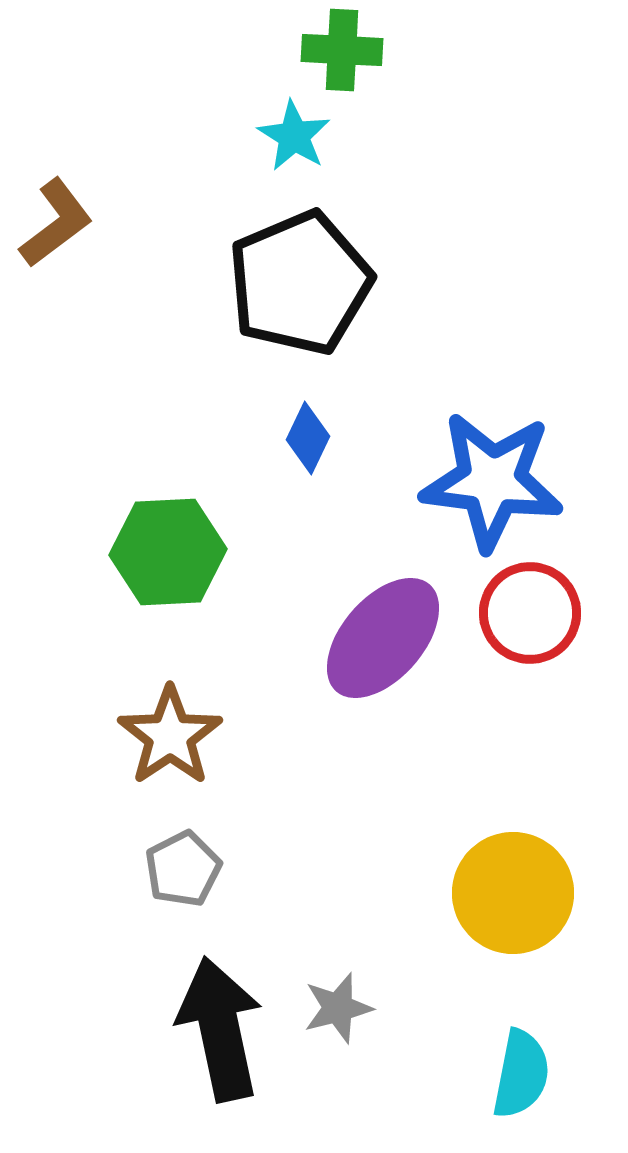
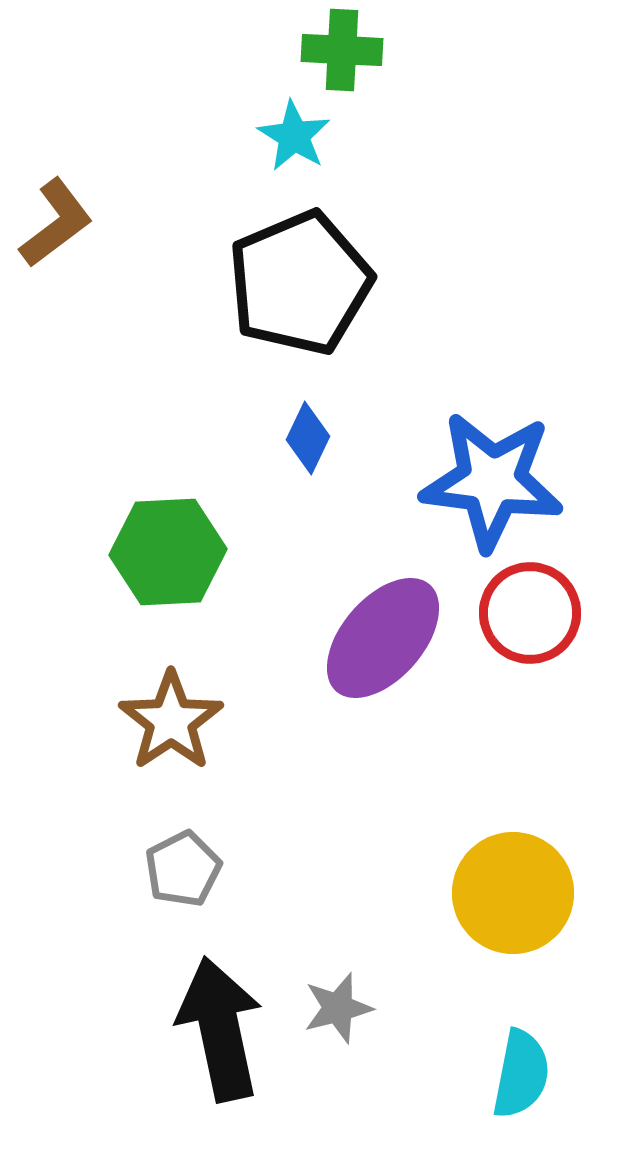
brown star: moved 1 px right, 15 px up
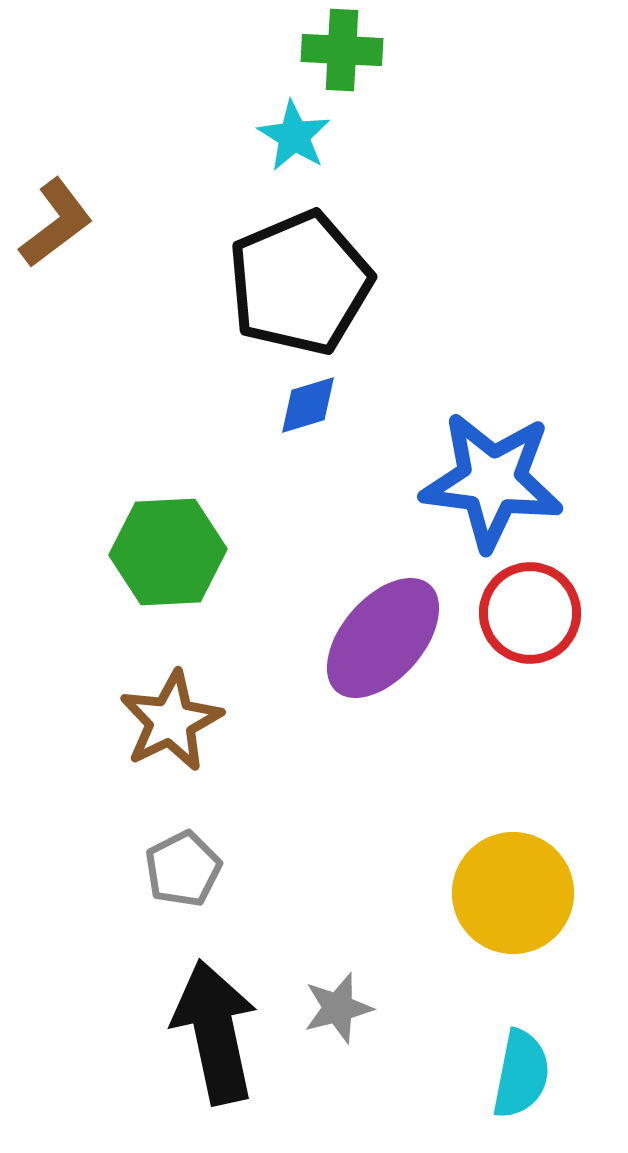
blue diamond: moved 33 px up; rotated 48 degrees clockwise
brown star: rotated 8 degrees clockwise
black arrow: moved 5 px left, 3 px down
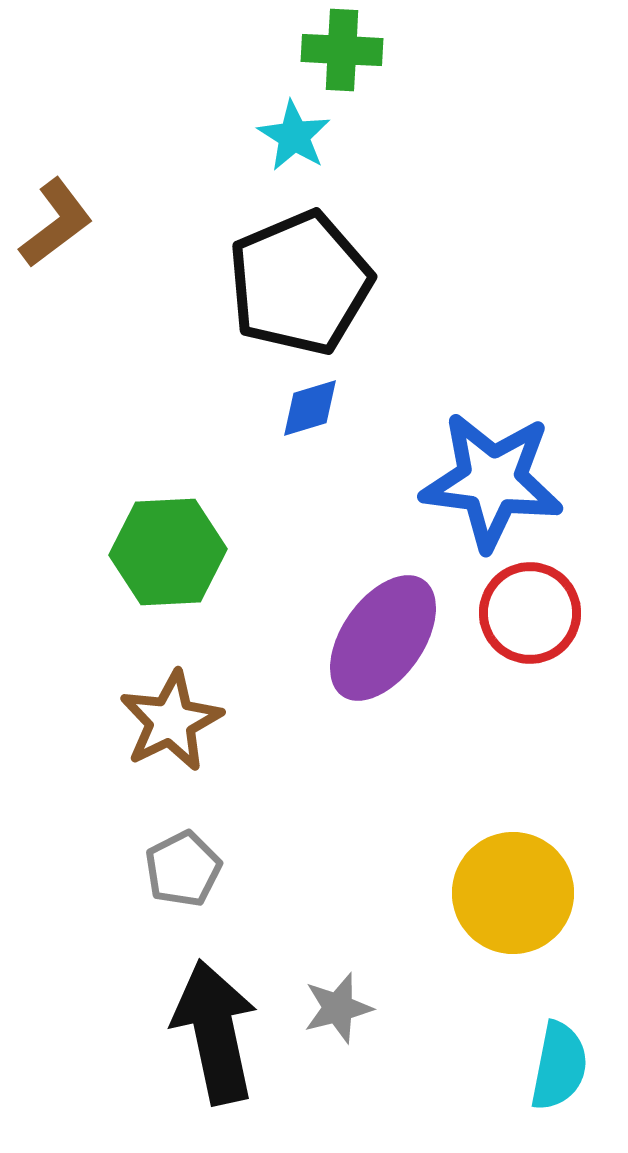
blue diamond: moved 2 px right, 3 px down
purple ellipse: rotated 6 degrees counterclockwise
cyan semicircle: moved 38 px right, 8 px up
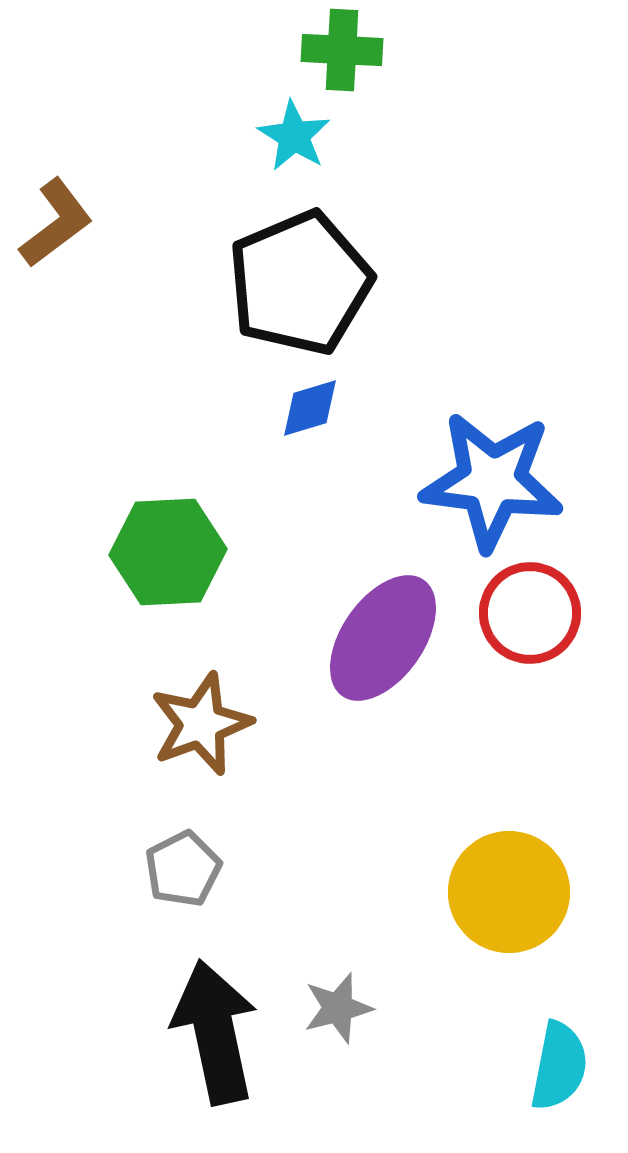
brown star: moved 30 px right, 3 px down; rotated 6 degrees clockwise
yellow circle: moved 4 px left, 1 px up
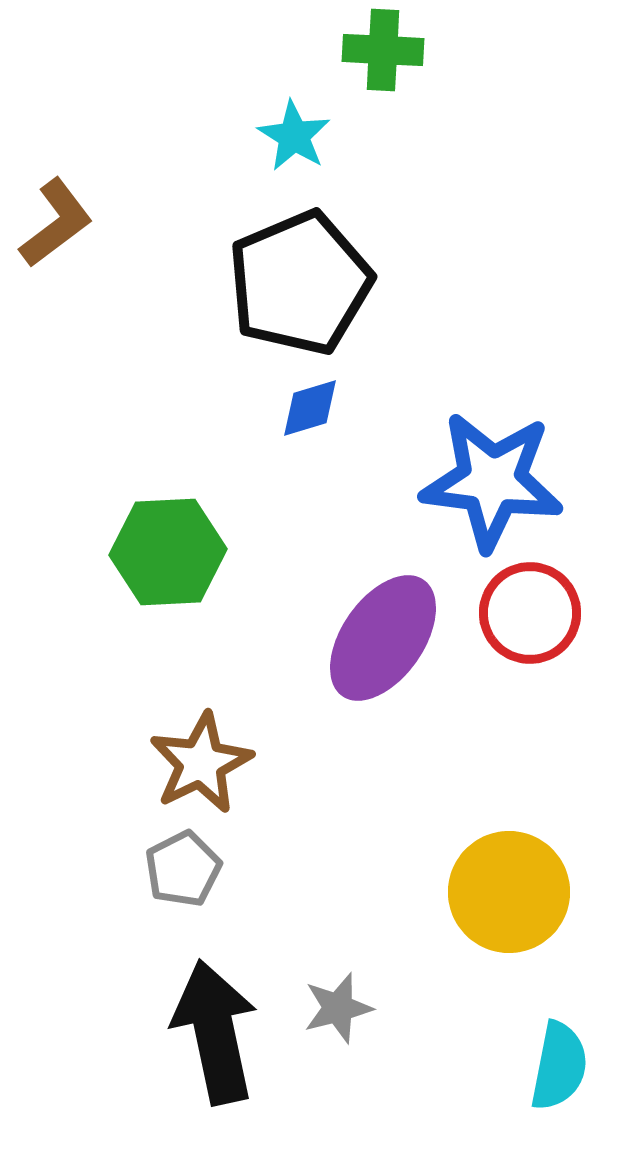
green cross: moved 41 px right
brown star: moved 39 px down; rotated 6 degrees counterclockwise
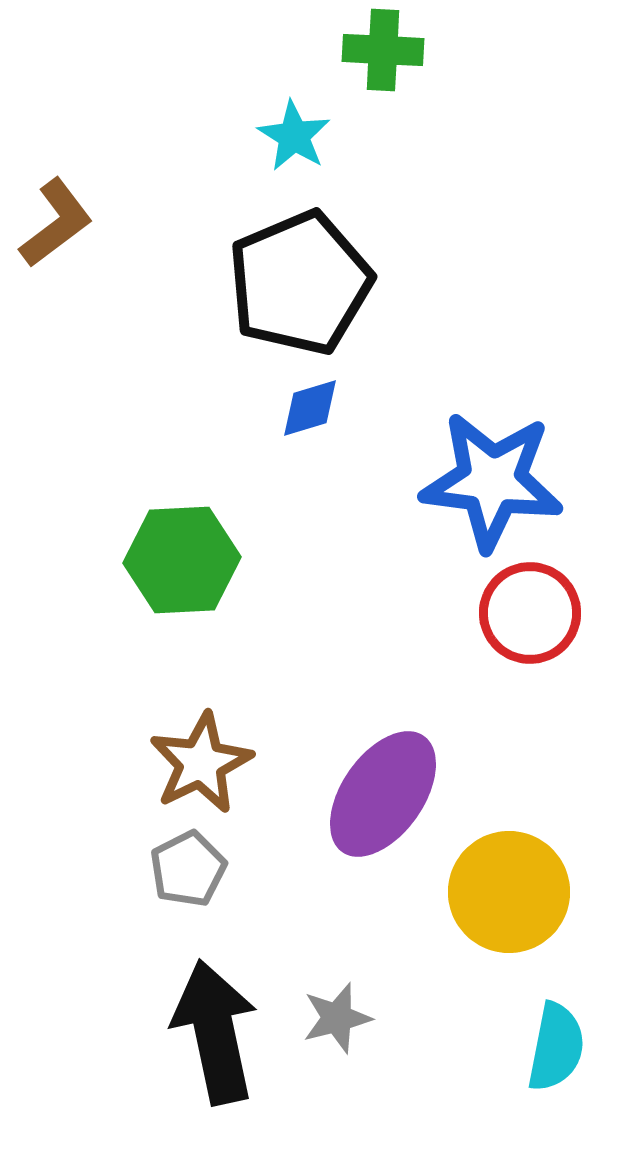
green hexagon: moved 14 px right, 8 px down
purple ellipse: moved 156 px down
gray pentagon: moved 5 px right
gray star: moved 1 px left, 10 px down
cyan semicircle: moved 3 px left, 19 px up
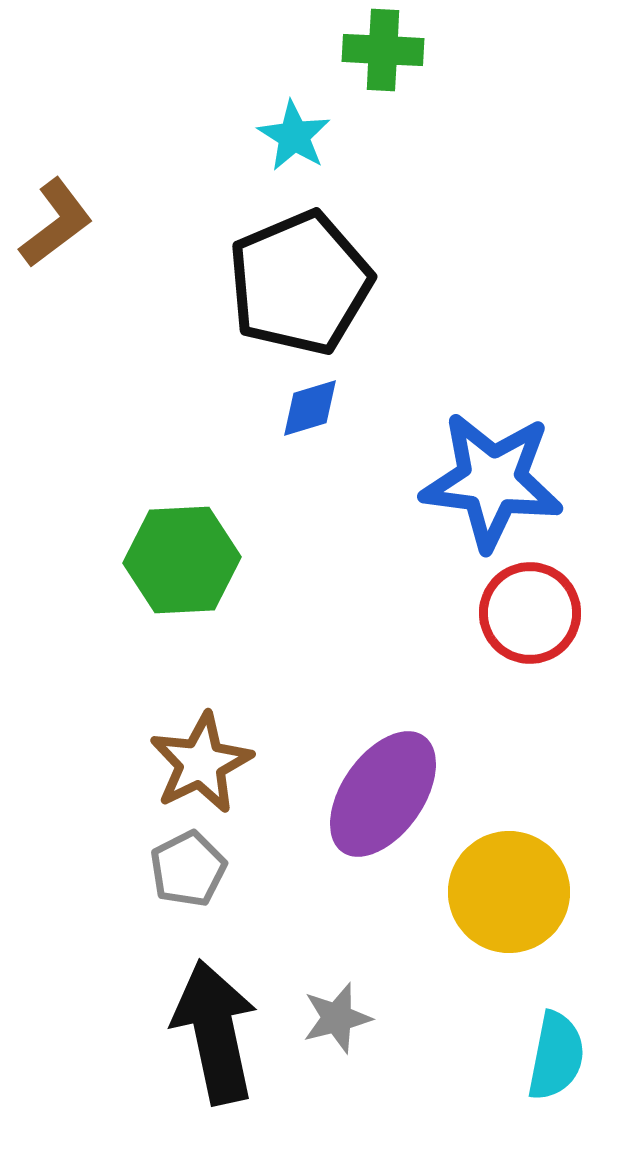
cyan semicircle: moved 9 px down
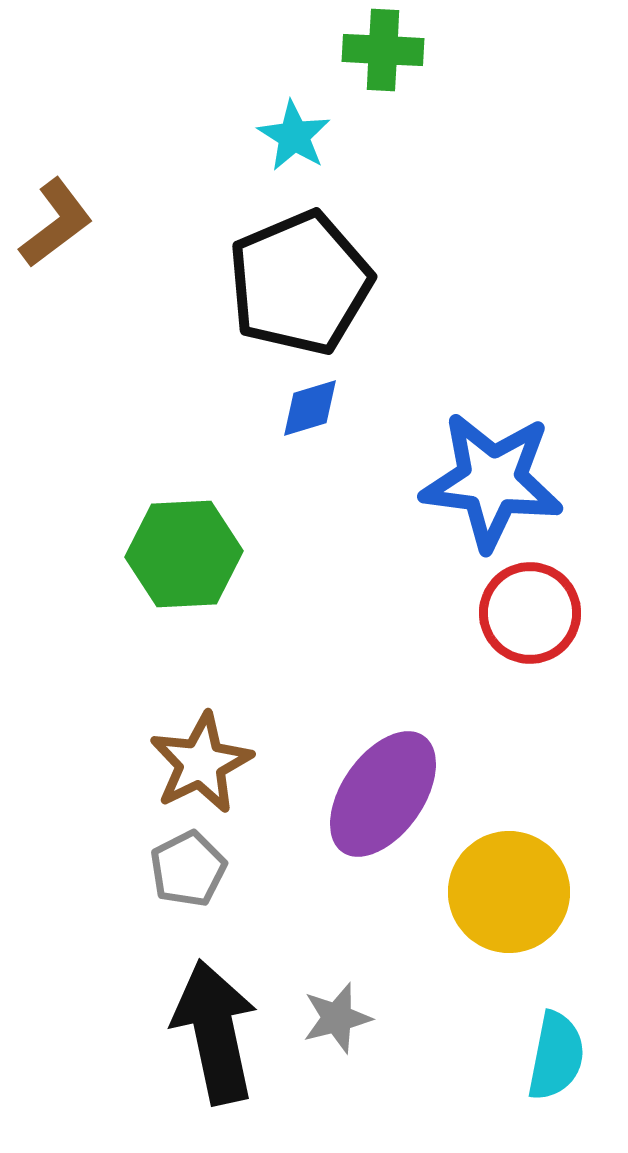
green hexagon: moved 2 px right, 6 px up
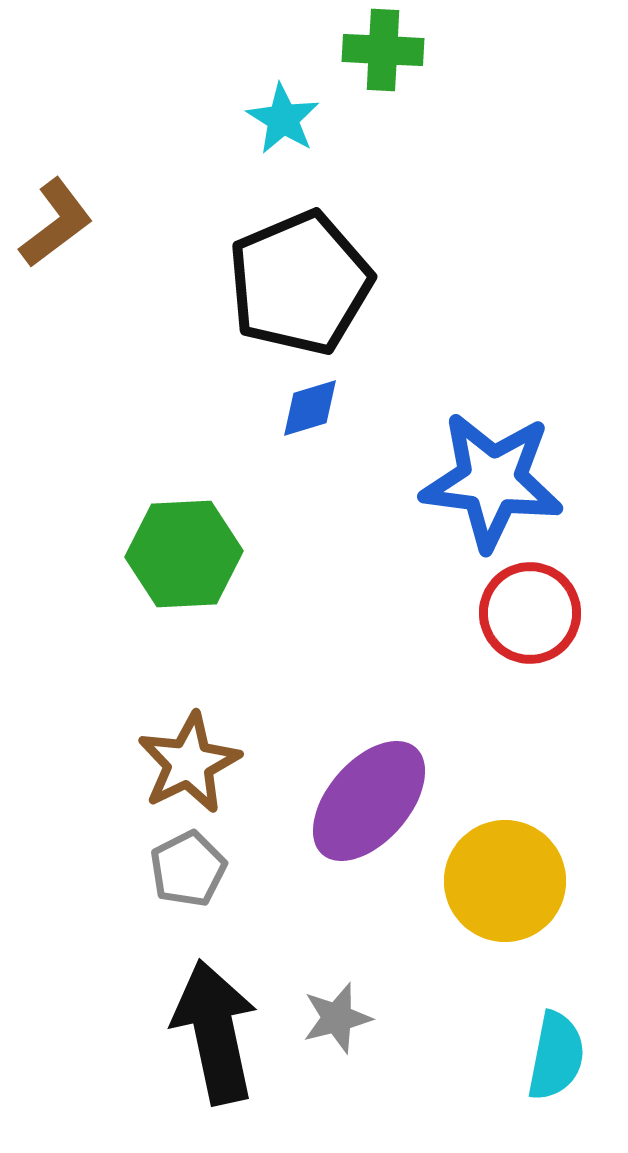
cyan star: moved 11 px left, 17 px up
brown star: moved 12 px left
purple ellipse: moved 14 px left, 7 px down; rotated 6 degrees clockwise
yellow circle: moved 4 px left, 11 px up
